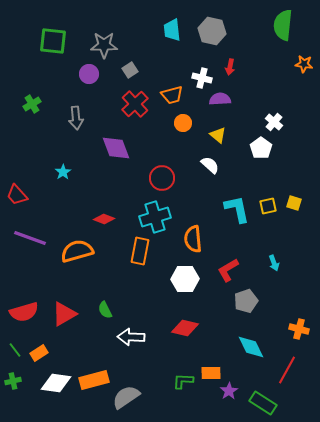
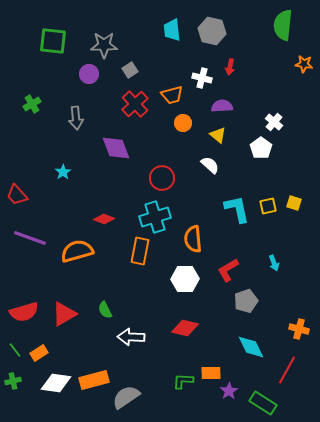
purple semicircle at (220, 99): moved 2 px right, 7 px down
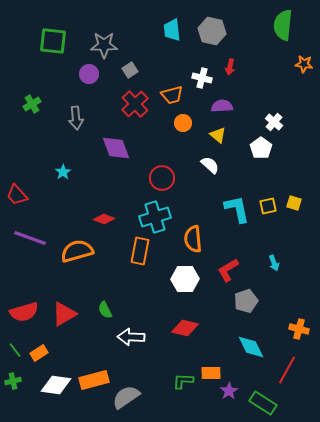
white diamond at (56, 383): moved 2 px down
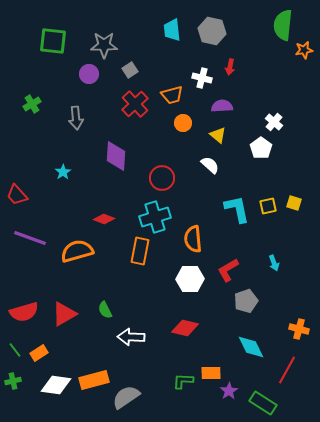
orange star at (304, 64): moved 14 px up; rotated 18 degrees counterclockwise
purple diamond at (116, 148): moved 8 px down; rotated 24 degrees clockwise
white hexagon at (185, 279): moved 5 px right
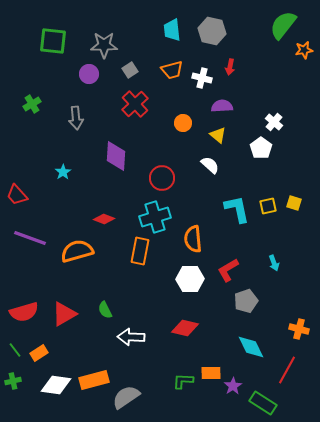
green semicircle at (283, 25): rotated 32 degrees clockwise
orange trapezoid at (172, 95): moved 25 px up
purple star at (229, 391): moved 4 px right, 5 px up
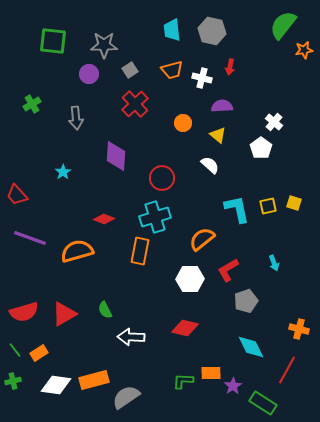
orange semicircle at (193, 239): moved 9 px right; rotated 56 degrees clockwise
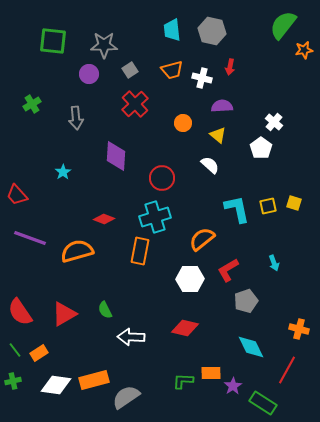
red semicircle at (24, 312): moved 4 px left; rotated 72 degrees clockwise
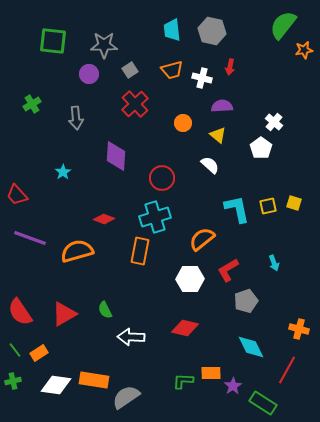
orange rectangle at (94, 380): rotated 24 degrees clockwise
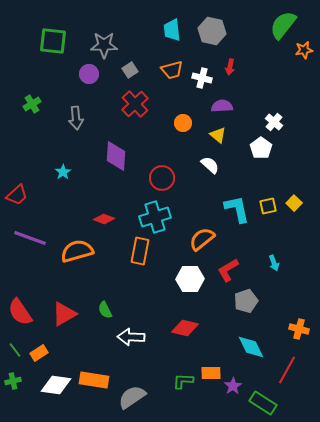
red trapezoid at (17, 195): rotated 90 degrees counterclockwise
yellow square at (294, 203): rotated 28 degrees clockwise
gray semicircle at (126, 397): moved 6 px right
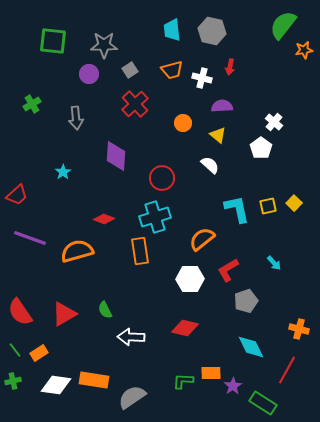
orange rectangle at (140, 251): rotated 20 degrees counterclockwise
cyan arrow at (274, 263): rotated 21 degrees counterclockwise
